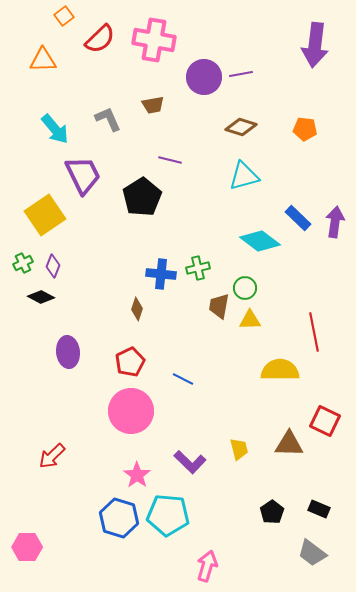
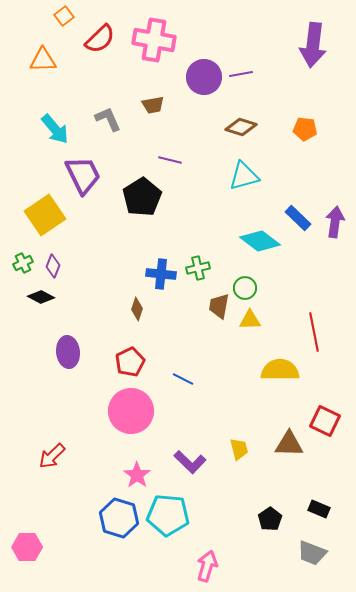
purple arrow at (315, 45): moved 2 px left
black pentagon at (272, 512): moved 2 px left, 7 px down
gray trapezoid at (312, 553): rotated 16 degrees counterclockwise
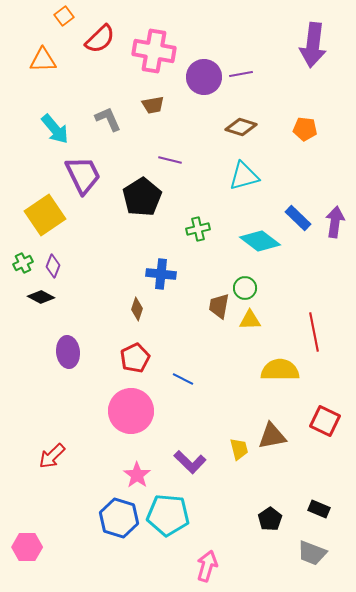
pink cross at (154, 40): moved 11 px down
green cross at (198, 268): moved 39 px up
red pentagon at (130, 362): moved 5 px right, 4 px up
brown triangle at (289, 444): moved 17 px left, 8 px up; rotated 12 degrees counterclockwise
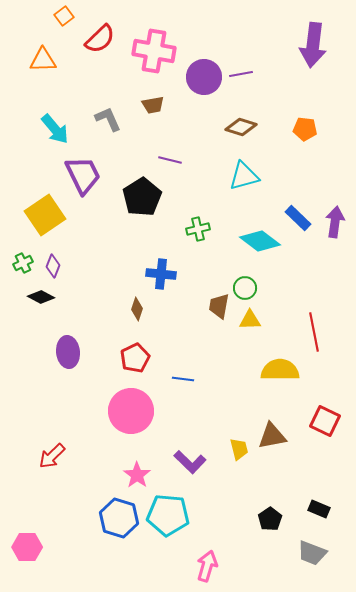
blue line at (183, 379): rotated 20 degrees counterclockwise
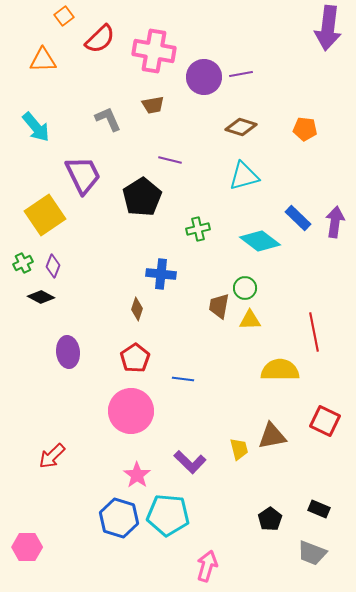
purple arrow at (313, 45): moved 15 px right, 17 px up
cyan arrow at (55, 129): moved 19 px left, 2 px up
red pentagon at (135, 358): rotated 8 degrees counterclockwise
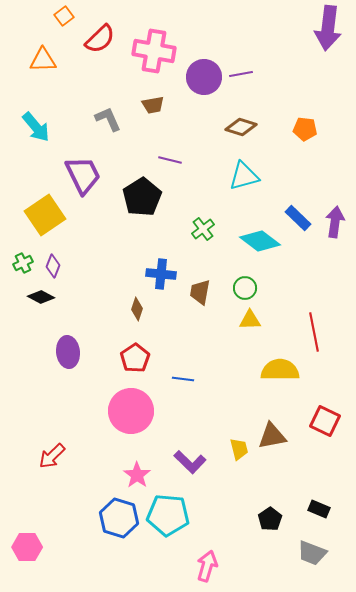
green cross at (198, 229): moved 5 px right; rotated 25 degrees counterclockwise
brown trapezoid at (219, 306): moved 19 px left, 14 px up
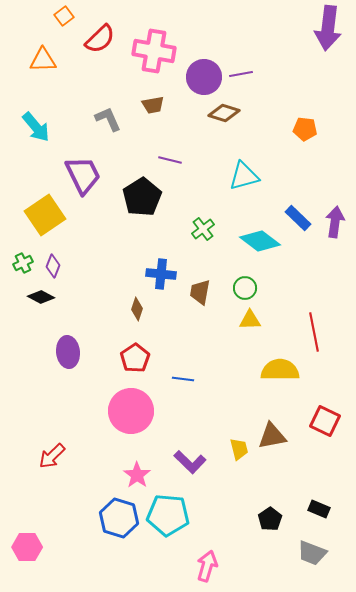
brown diamond at (241, 127): moved 17 px left, 14 px up
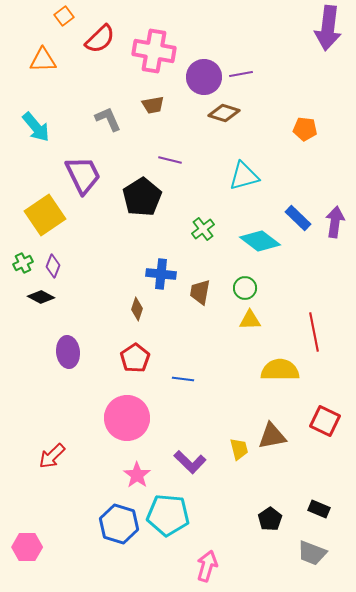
pink circle at (131, 411): moved 4 px left, 7 px down
blue hexagon at (119, 518): moved 6 px down
